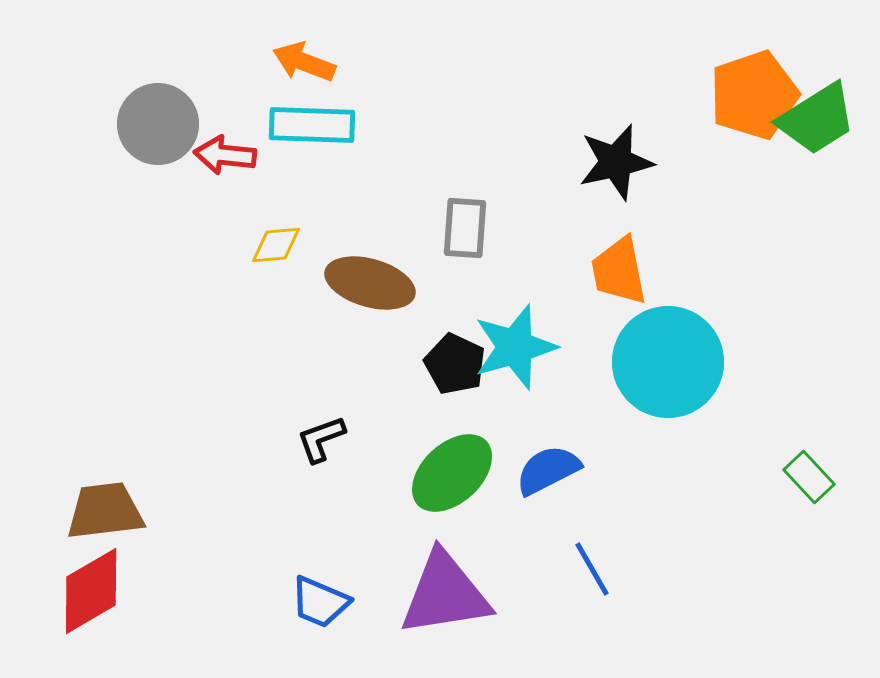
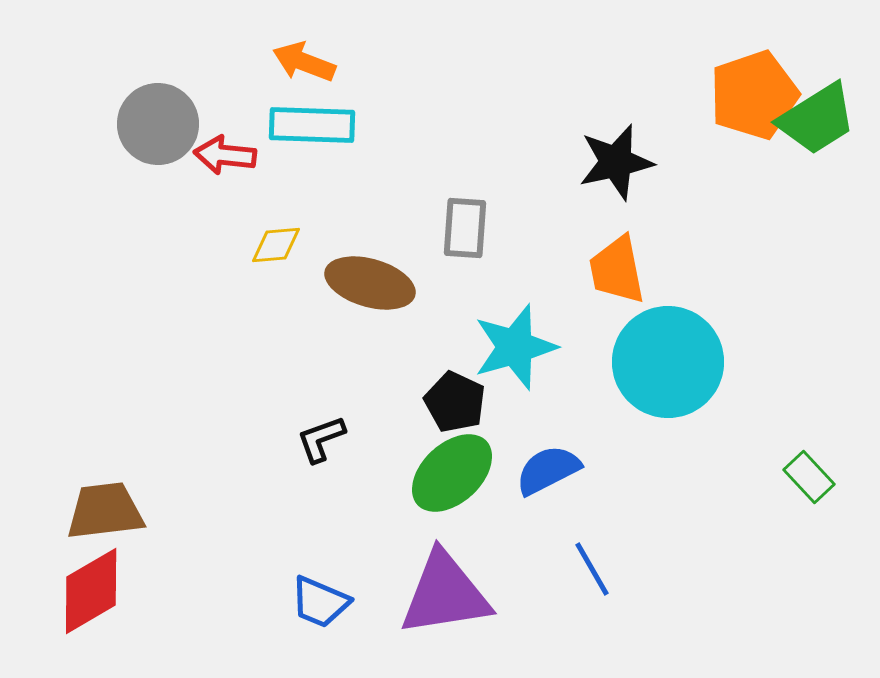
orange trapezoid: moved 2 px left, 1 px up
black pentagon: moved 38 px down
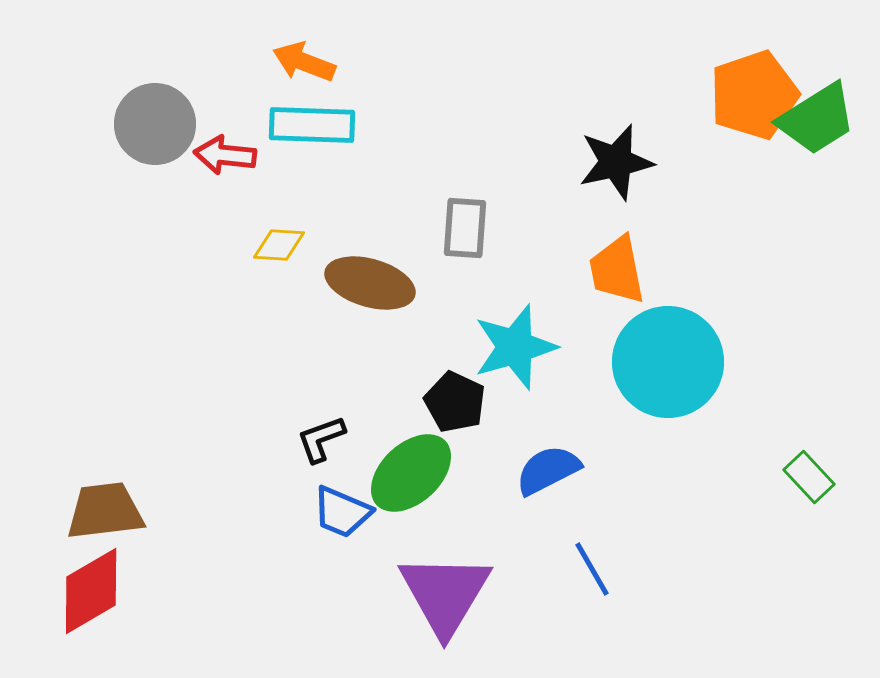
gray circle: moved 3 px left
yellow diamond: moved 3 px right; rotated 8 degrees clockwise
green ellipse: moved 41 px left
purple triangle: rotated 50 degrees counterclockwise
blue trapezoid: moved 22 px right, 90 px up
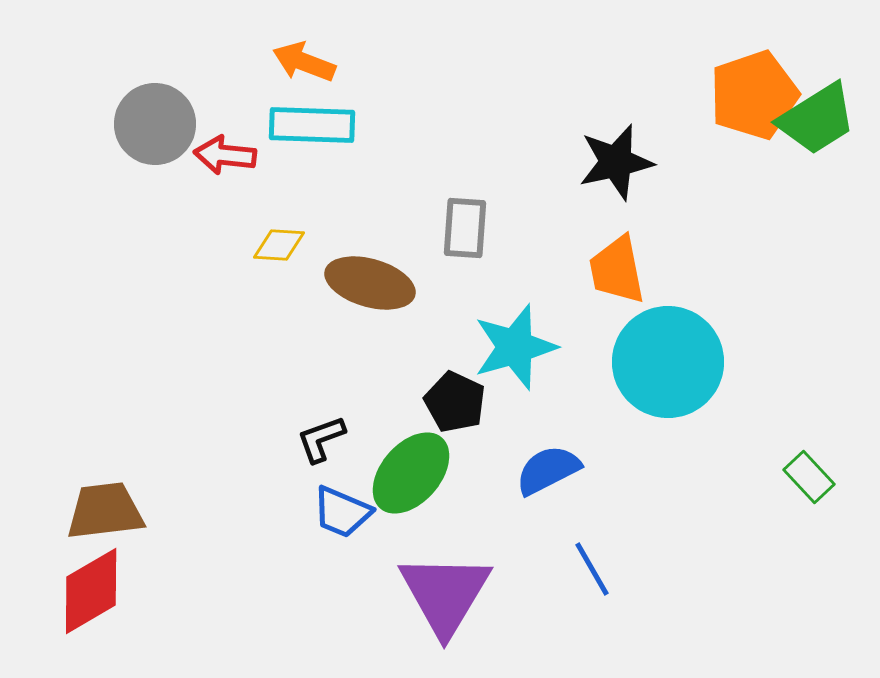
green ellipse: rotated 6 degrees counterclockwise
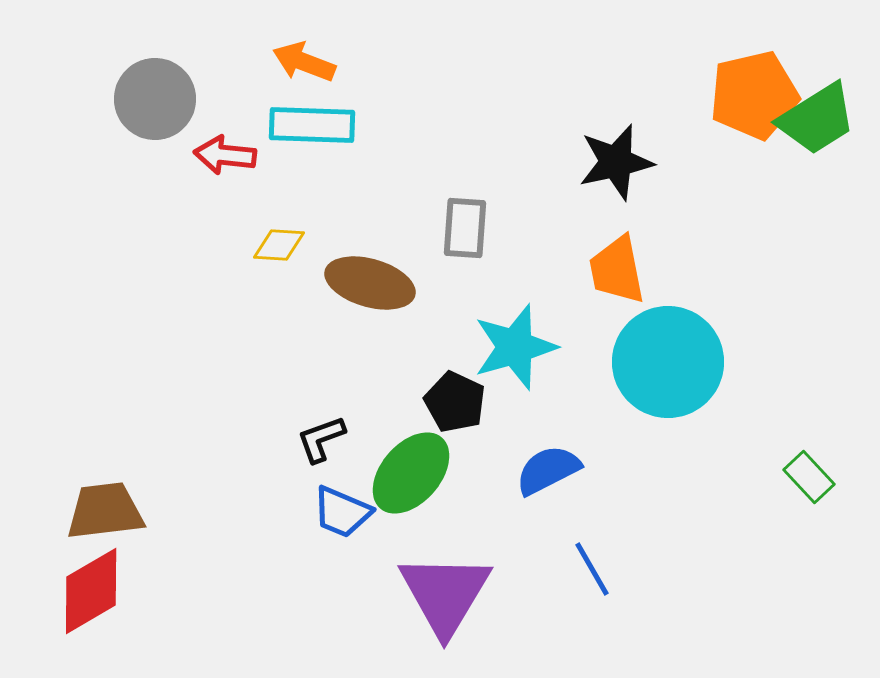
orange pentagon: rotated 6 degrees clockwise
gray circle: moved 25 px up
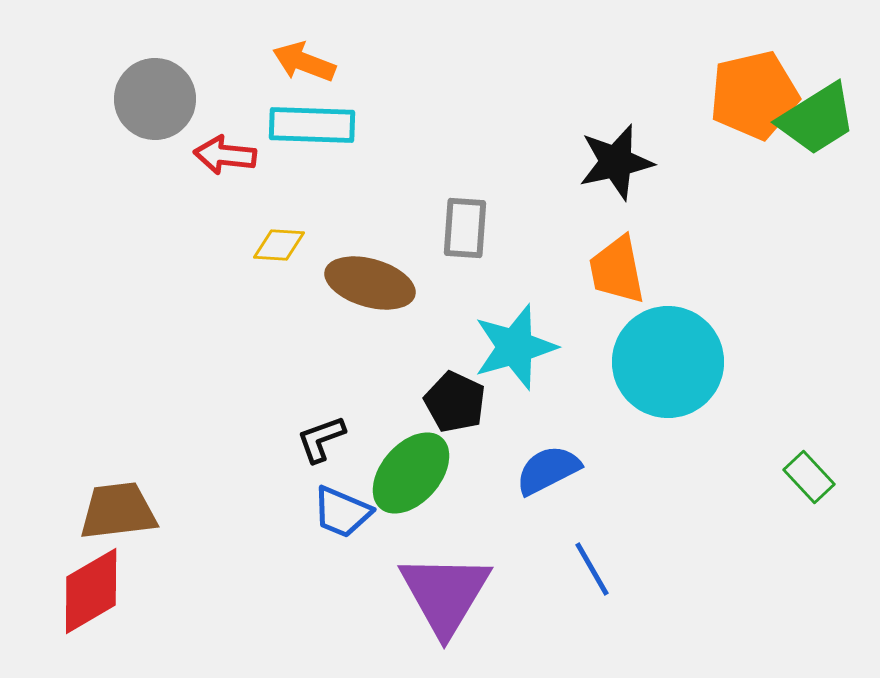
brown trapezoid: moved 13 px right
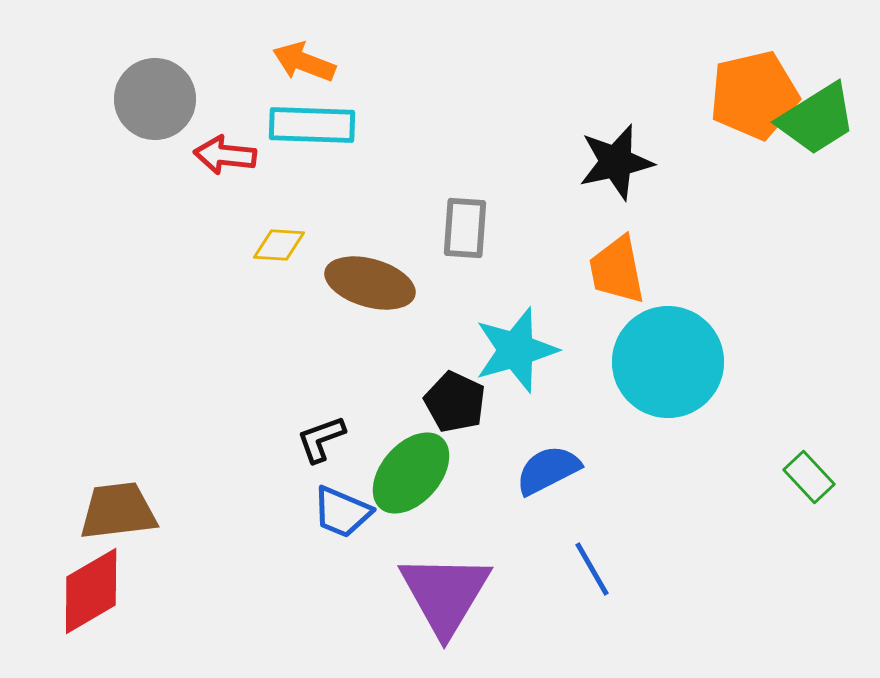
cyan star: moved 1 px right, 3 px down
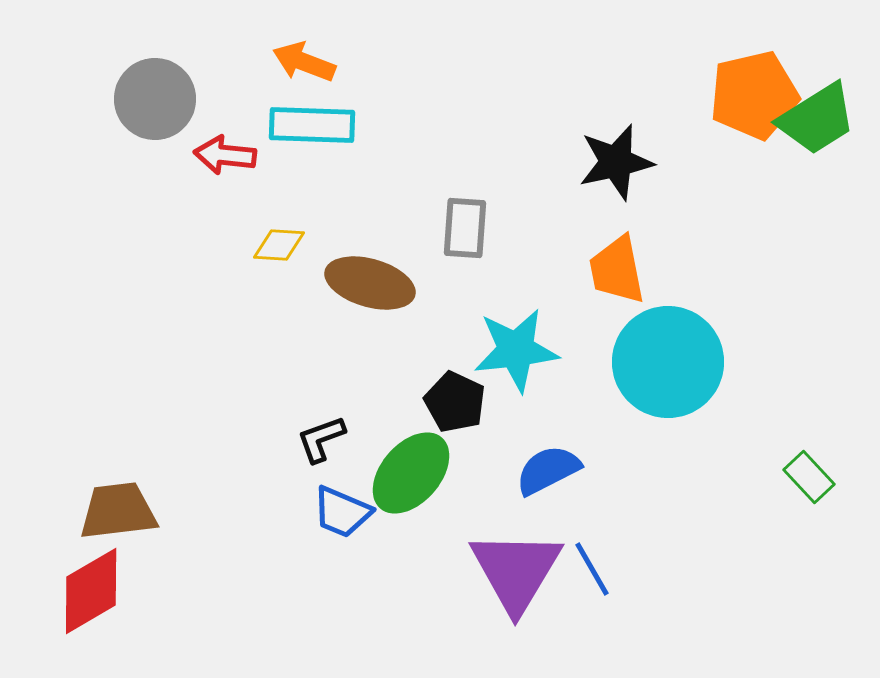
cyan star: rotated 10 degrees clockwise
purple triangle: moved 71 px right, 23 px up
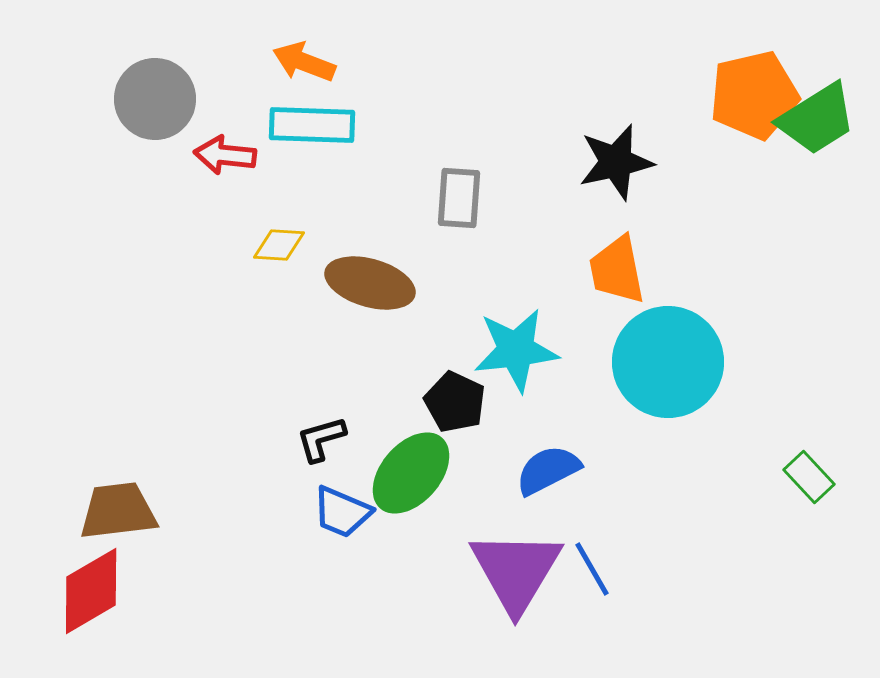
gray rectangle: moved 6 px left, 30 px up
black L-shape: rotated 4 degrees clockwise
